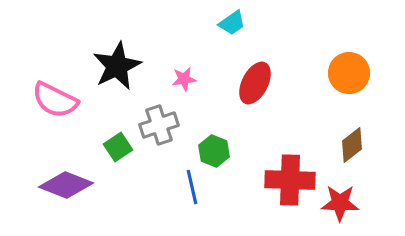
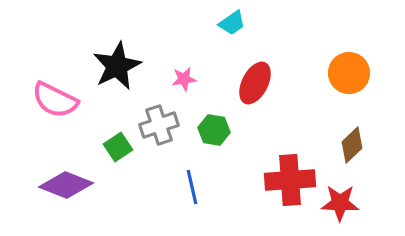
brown diamond: rotated 6 degrees counterclockwise
green hexagon: moved 21 px up; rotated 12 degrees counterclockwise
red cross: rotated 6 degrees counterclockwise
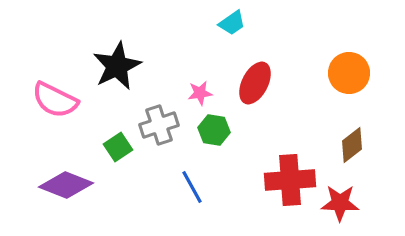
pink star: moved 16 px right, 14 px down
brown diamond: rotated 6 degrees clockwise
blue line: rotated 16 degrees counterclockwise
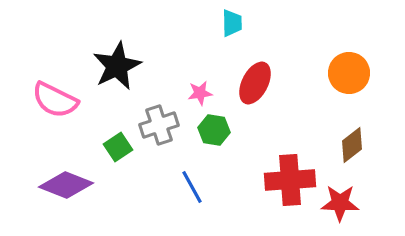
cyan trapezoid: rotated 56 degrees counterclockwise
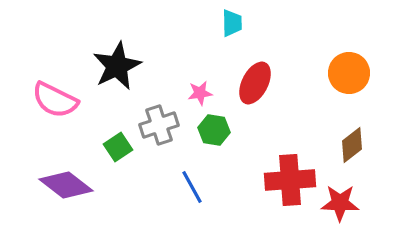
purple diamond: rotated 16 degrees clockwise
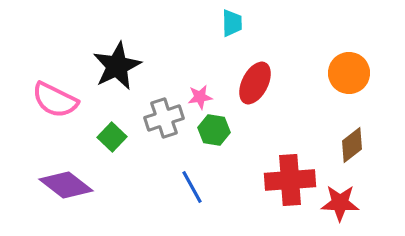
pink star: moved 4 px down
gray cross: moved 5 px right, 7 px up
green square: moved 6 px left, 10 px up; rotated 12 degrees counterclockwise
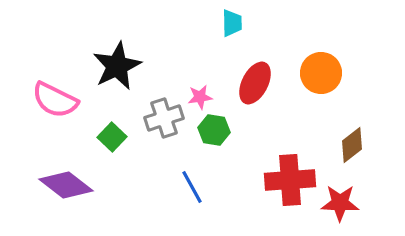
orange circle: moved 28 px left
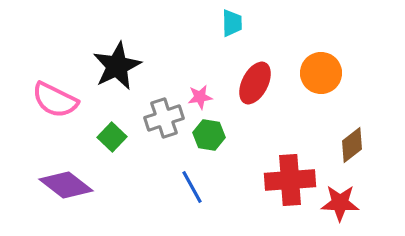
green hexagon: moved 5 px left, 5 px down
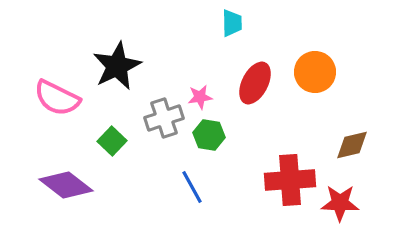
orange circle: moved 6 px left, 1 px up
pink semicircle: moved 2 px right, 2 px up
green square: moved 4 px down
brown diamond: rotated 24 degrees clockwise
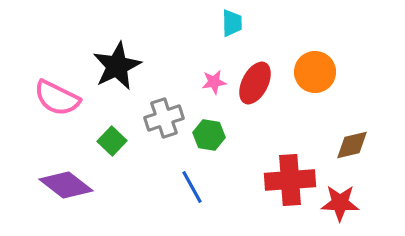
pink star: moved 14 px right, 15 px up
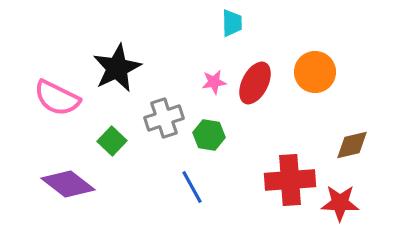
black star: moved 2 px down
purple diamond: moved 2 px right, 1 px up
